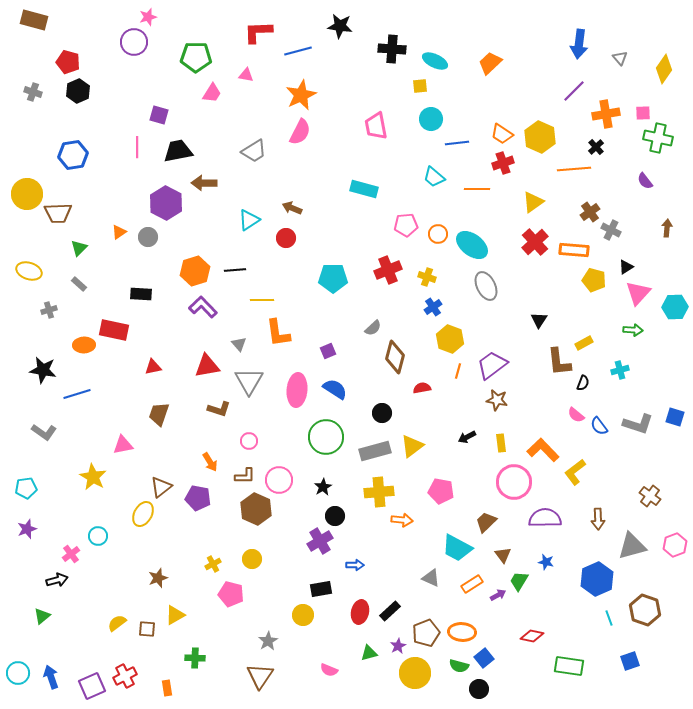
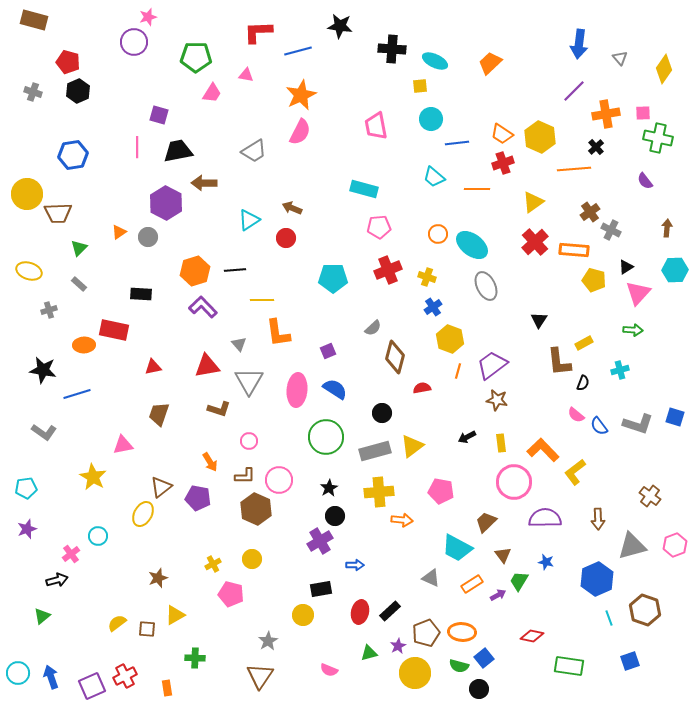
pink pentagon at (406, 225): moved 27 px left, 2 px down
cyan hexagon at (675, 307): moved 37 px up
black star at (323, 487): moved 6 px right, 1 px down
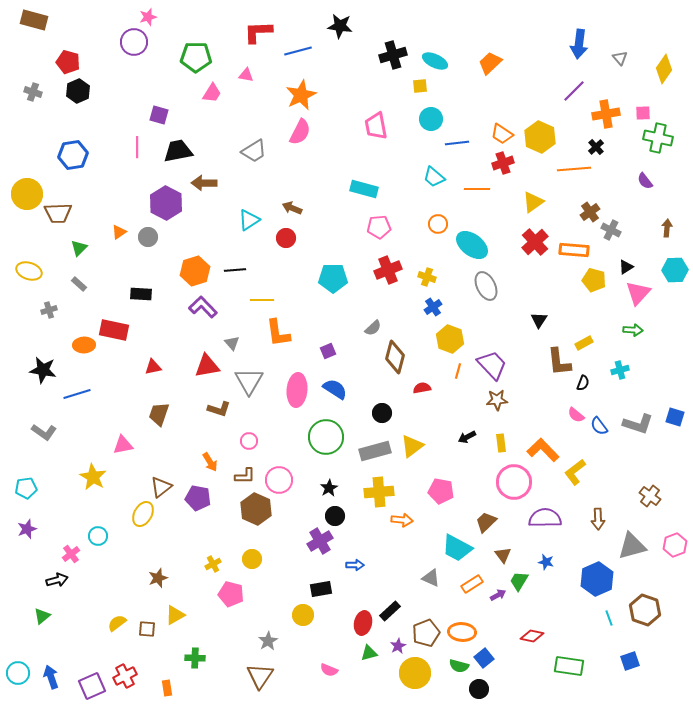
black cross at (392, 49): moved 1 px right, 6 px down; rotated 20 degrees counterclockwise
orange circle at (438, 234): moved 10 px up
gray triangle at (239, 344): moved 7 px left, 1 px up
purple trapezoid at (492, 365): rotated 84 degrees clockwise
brown star at (497, 400): rotated 15 degrees counterclockwise
red ellipse at (360, 612): moved 3 px right, 11 px down
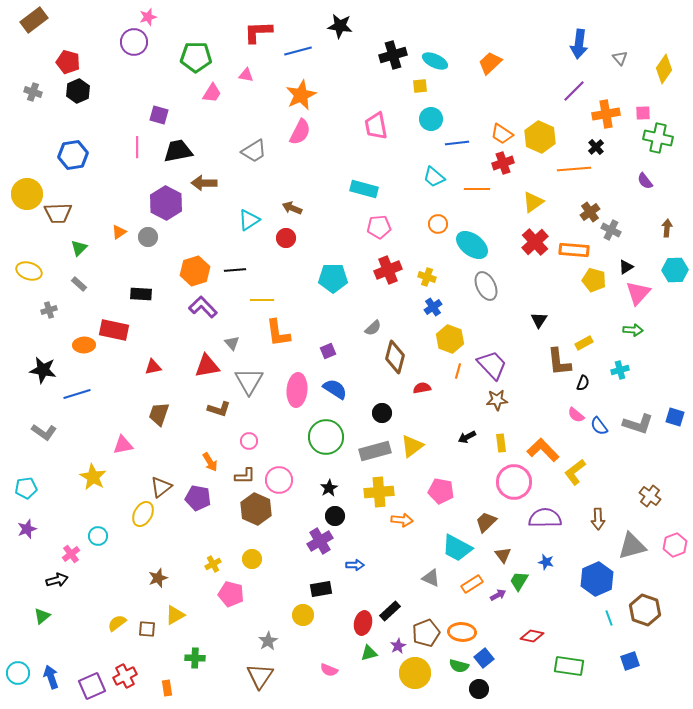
brown rectangle at (34, 20): rotated 52 degrees counterclockwise
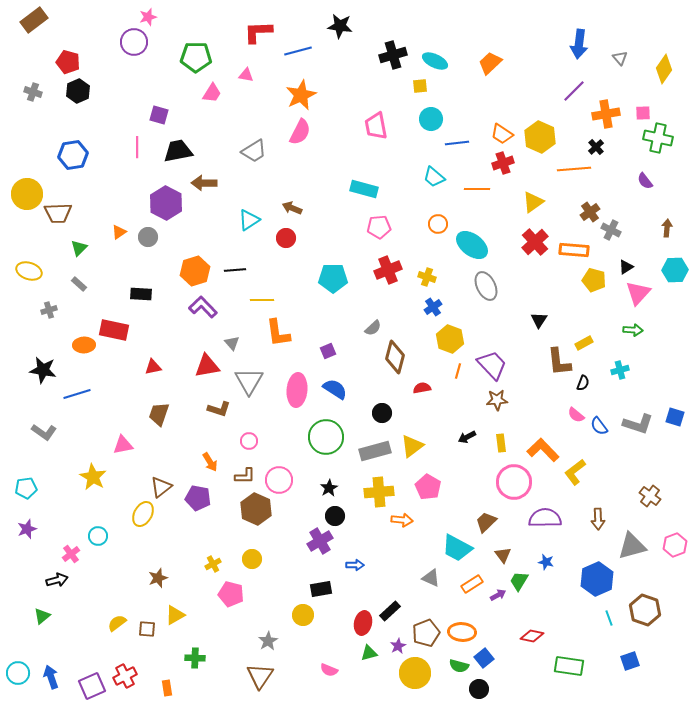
pink pentagon at (441, 491): moved 13 px left, 4 px up; rotated 20 degrees clockwise
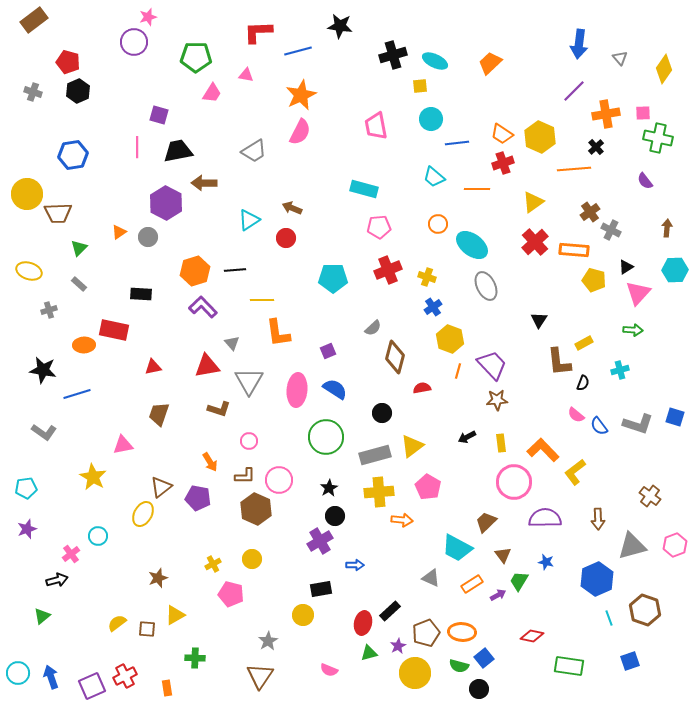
gray rectangle at (375, 451): moved 4 px down
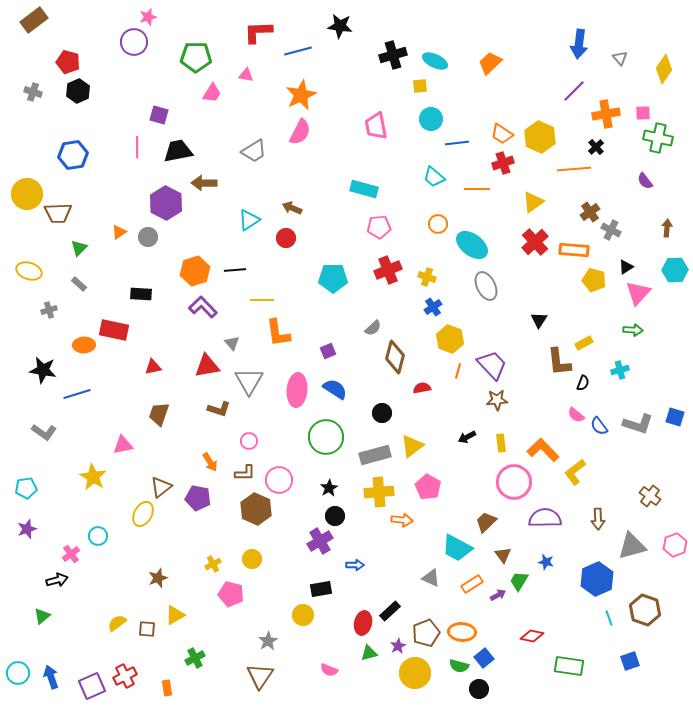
brown L-shape at (245, 476): moved 3 px up
green cross at (195, 658): rotated 30 degrees counterclockwise
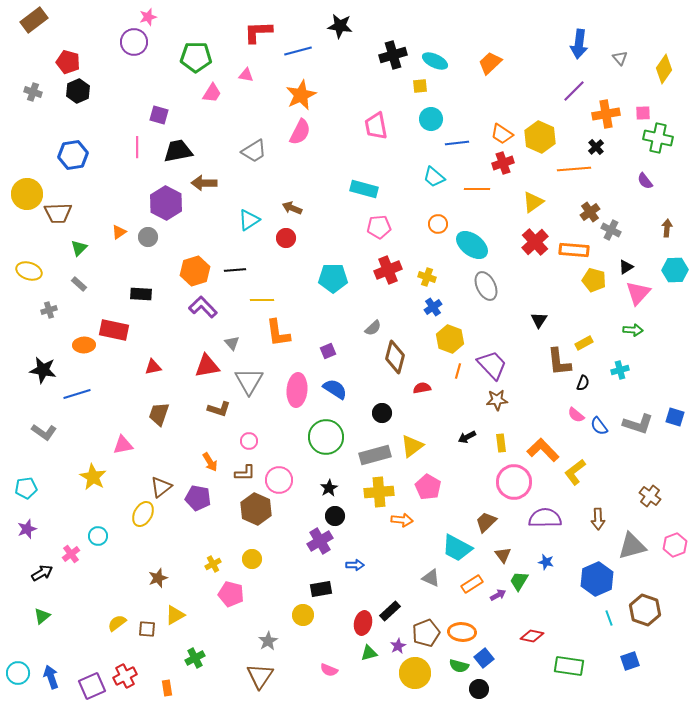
black arrow at (57, 580): moved 15 px left, 7 px up; rotated 15 degrees counterclockwise
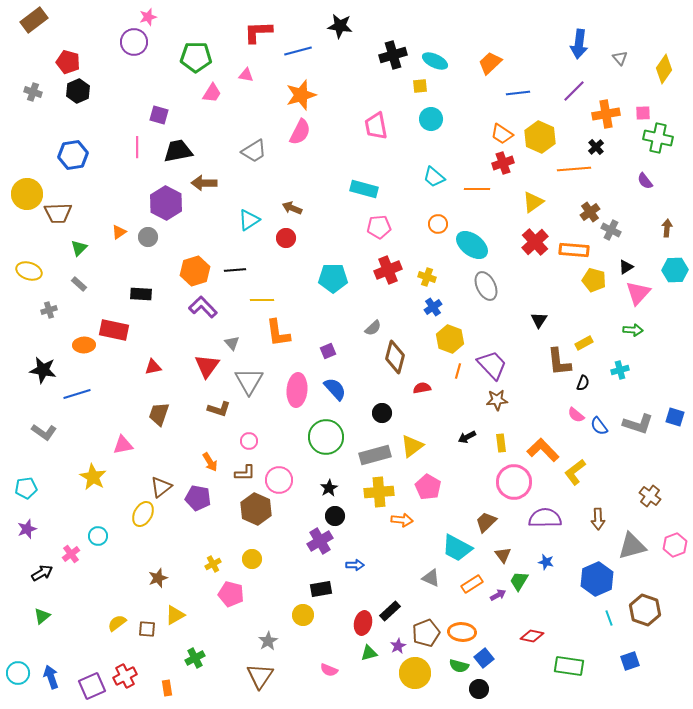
orange star at (301, 95): rotated 8 degrees clockwise
blue line at (457, 143): moved 61 px right, 50 px up
red triangle at (207, 366): rotated 44 degrees counterclockwise
blue semicircle at (335, 389): rotated 15 degrees clockwise
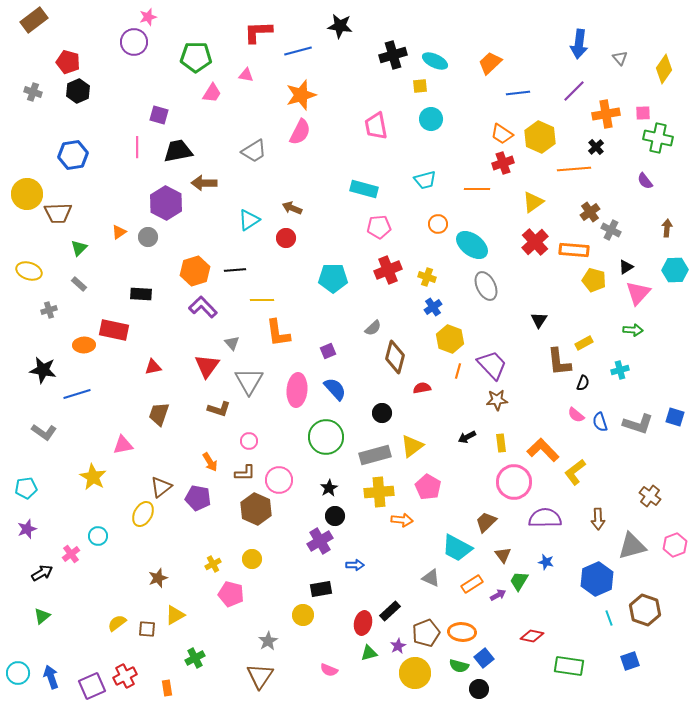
cyan trapezoid at (434, 177): moved 9 px left, 3 px down; rotated 55 degrees counterclockwise
blue semicircle at (599, 426): moved 1 px right, 4 px up; rotated 18 degrees clockwise
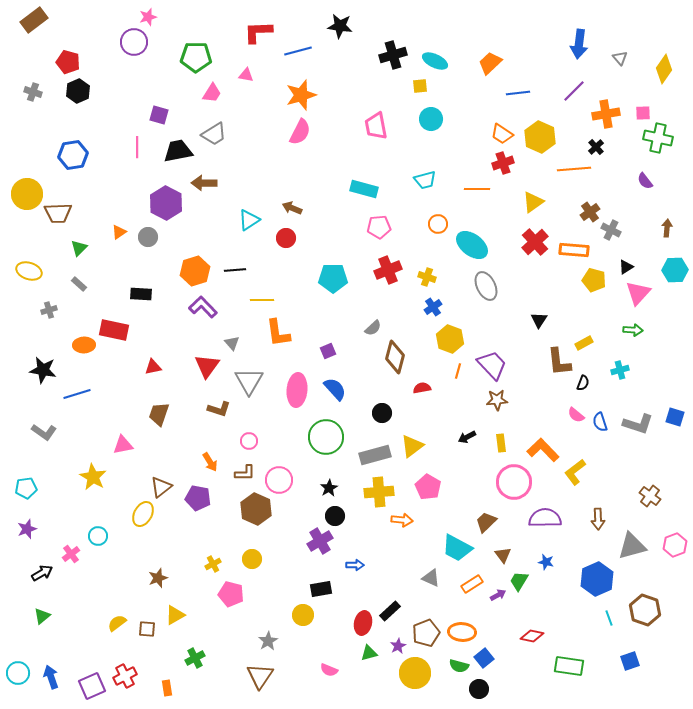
gray trapezoid at (254, 151): moved 40 px left, 17 px up
